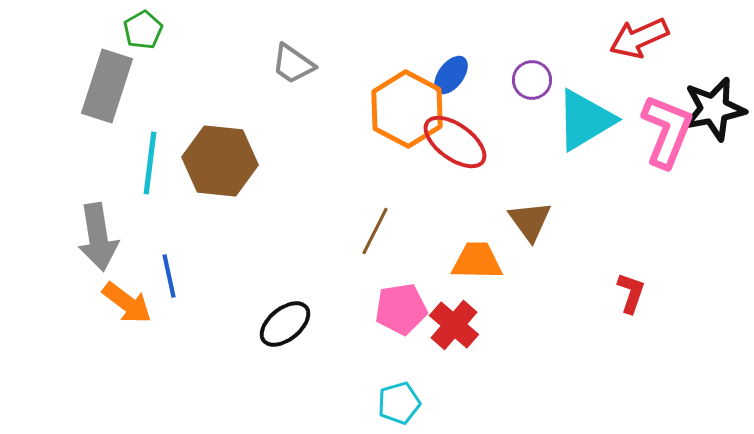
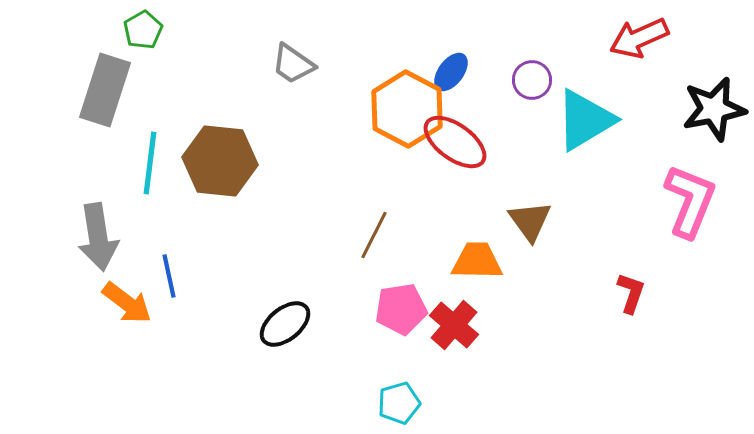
blue ellipse: moved 3 px up
gray rectangle: moved 2 px left, 4 px down
pink L-shape: moved 23 px right, 70 px down
brown line: moved 1 px left, 4 px down
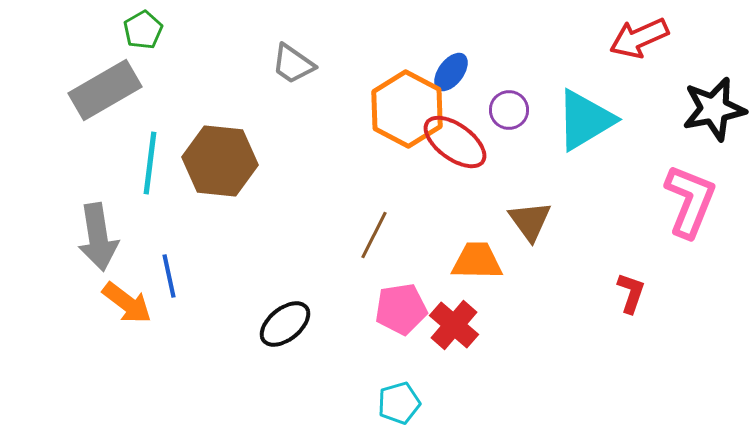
purple circle: moved 23 px left, 30 px down
gray rectangle: rotated 42 degrees clockwise
